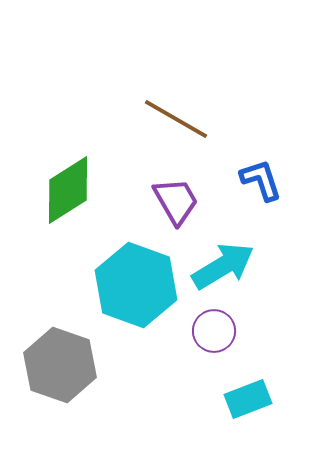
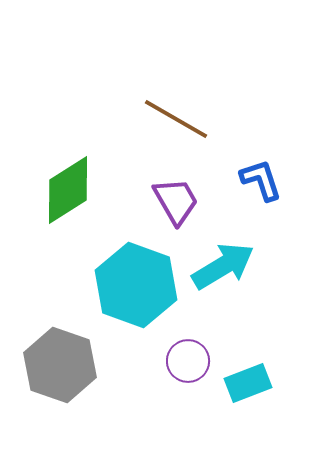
purple circle: moved 26 px left, 30 px down
cyan rectangle: moved 16 px up
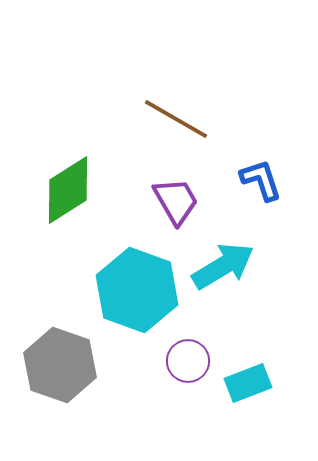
cyan hexagon: moved 1 px right, 5 px down
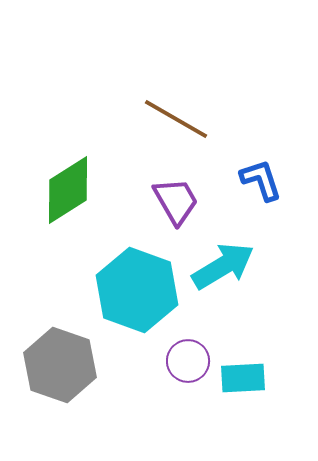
cyan rectangle: moved 5 px left, 5 px up; rotated 18 degrees clockwise
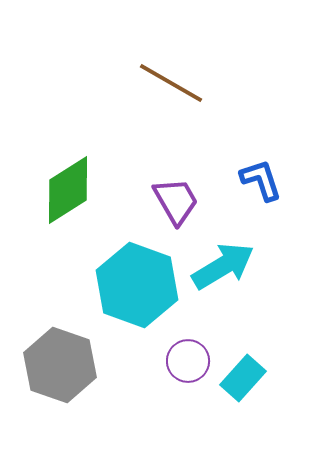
brown line: moved 5 px left, 36 px up
cyan hexagon: moved 5 px up
cyan rectangle: rotated 45 degrees counterclockwise
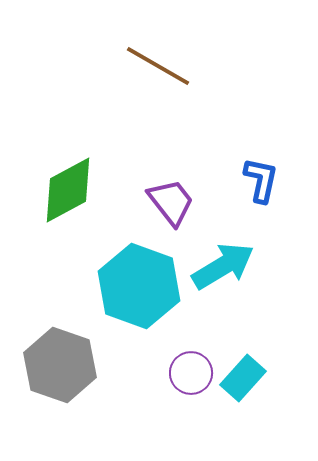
brown line: moved 13 px left, 17 px up
blue L-shape: rotated 30 degrees clockwise
green diamond: rotated 4 degrees clockwise
purple trapezoid: moved 5 px left, 1 px down; rotated 8 degrees counterclockwise
cyan hexagon: moved 2 px right, 1 px down
purple circle: moved 3 px right, 12 px down
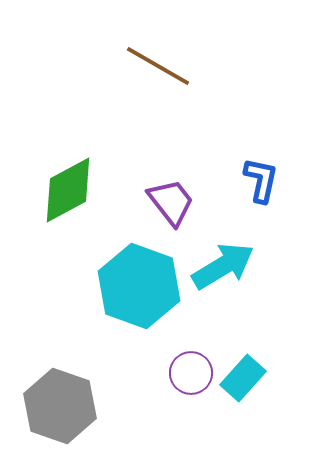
gray hexagon: moved 41 px down
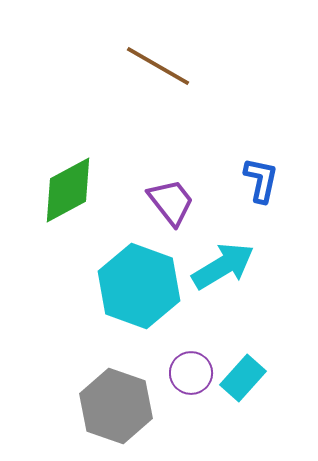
gray hexagon: moved 56 px right
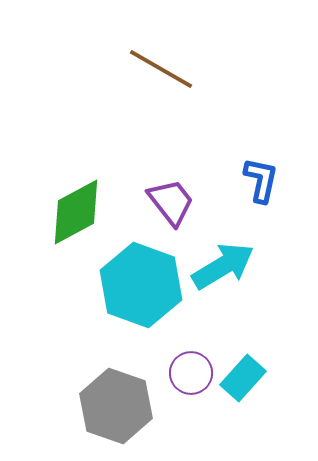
brown line: moved 3 px right, 3 px down
green diamond: moved 8 px right, 22 px down
cyan hexagon: moved 2 px right, 1 px up
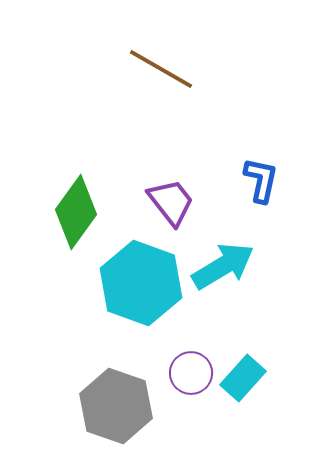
green diamond: rotated 26 degrees counterclockwise
cyan hexagon: moved 2 px up
